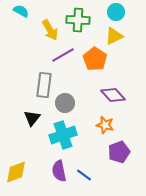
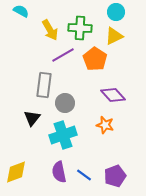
green cross: moved 2 px right, 8 px down
purple pentagon: moved 4 px left, 24 px down
purple semicircle: moved 1 px down
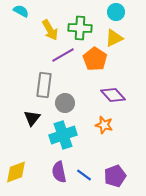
yellow triangle: moved 2 px down
orange star: moved 1 px left
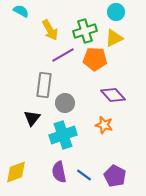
green cross: moved 5 px right, 3 px down; rotated 20 degrees counterclockwise
orange pentagon: rotated 30 degrees counterclockwise
purple pentagon: rotated 25 degrees counterclockwise
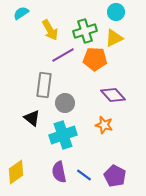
cyan semicircle: moved 2 px down; rotated 63 degrees counterclockwise
black triangle: rotated 30 degrees counterclockwise
yellow diamond: rotated 15 degrees counterclockwise
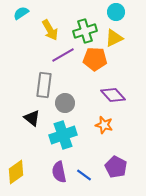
purple pentagon: moved 1 px right, 9 px up
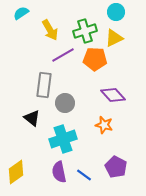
cyan cross: moved 4 px down
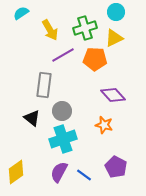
green cross: moved 3 px up
gray circle: moved 3 px left, 8 px down
purple semicircle: rotated 40 degrees clockwise
